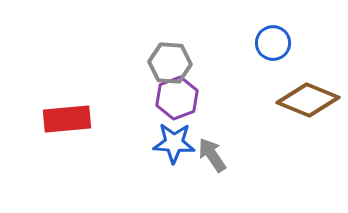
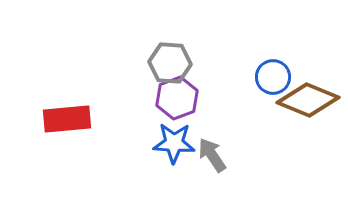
blue circle: moved 34 px down
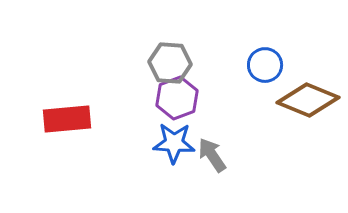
blue circle: moved 8 px left, 12 px up
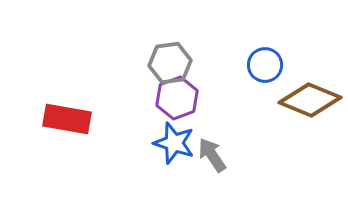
gray hexagon: rotated 12 degrees counterclockwise
brown diamond: moved 2 px right
red rectangle: rotated 15 degrees clockwise
blue star: rotated 15 degrees clockwise
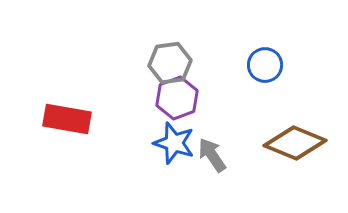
brown diamond: moved 15 px left, 43 px down
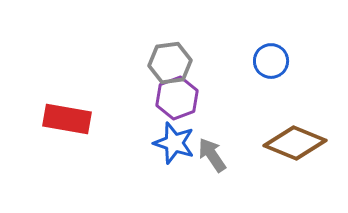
blue circle: moved 6 px right, 4 px up
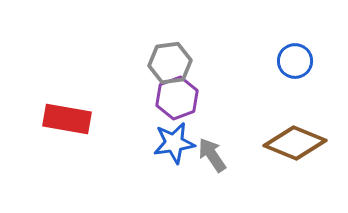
blue circle: moved 24 px right
blue star: rotated 27 degrees counterclockwise
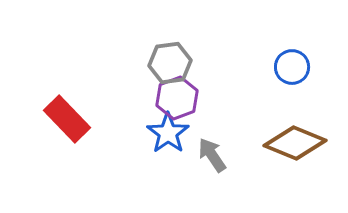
blue circle: moved 3 px left, 6 px down
red rectangle: rotated 36 degrees clockwise
blue star: moved 6 px left, 10 px up; rotated 27 degrees counterclockwise
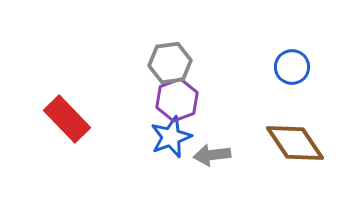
purple hexagon: moved 2 px down
blue star: moved 3 px right, 4 px down; rotated 15 degrees clockwise
brown diamond: rotated 34 degrees clockwise
gray arrow: rotated 63 degrees counterclockwise
